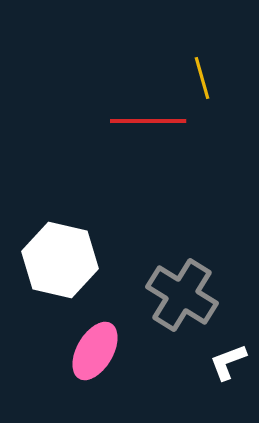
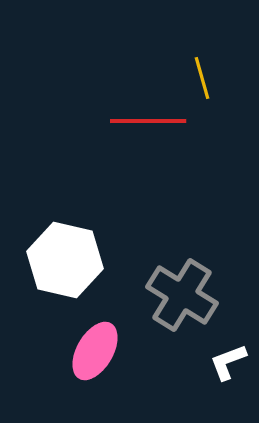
white hexagon: moved 5 px right
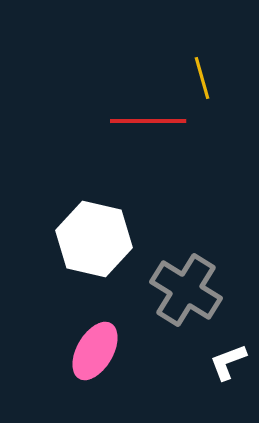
white hexagon: moved 29 px right, 21 px up
gray cross: moved 4 px right, 5 px up
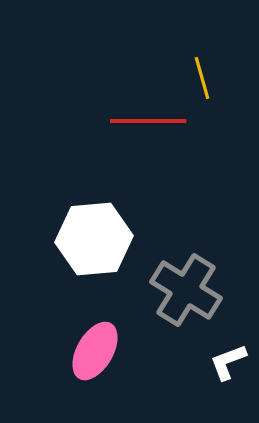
white hexagon: rotated 18 degrees counterclockwise
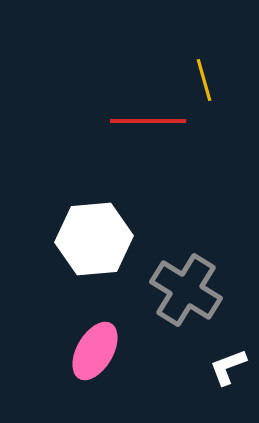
yellow line: moved 2 px right, 2 px down
white L-shape: moved 5 px down
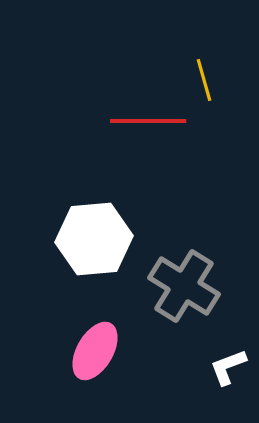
gray cross: moved 2 px left, 4 px up
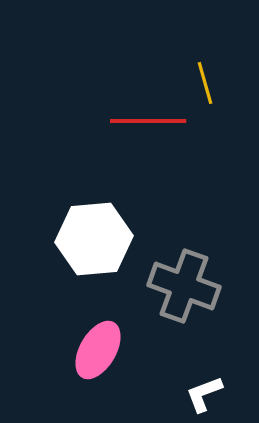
yellow line: moved 1 px right, 3 px down
gray cross: rotated 12 degrees counterclockwise
pink ellipse: moved 3 px right, 1 px up
white L-shape: moved 24 px left, 27 px down
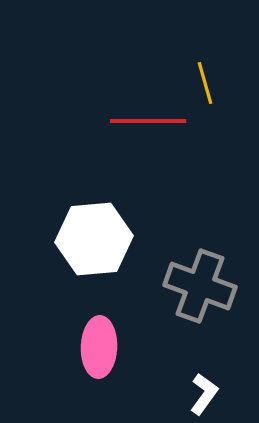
gray cross: moved 16 px right
pink ellipse: moved 1 px right, 3 px up; rotated 28 degrees counterclockwise
white L-shape: rotated 147 degrees clockwise
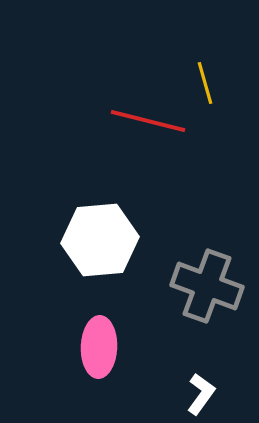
red line: rotated 14 degrees clockwise
white hexagon: moved 6 px right, 1 px down
gray cross: moved 7 px right
white L-shape: moved 3 px left
